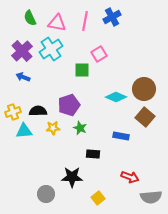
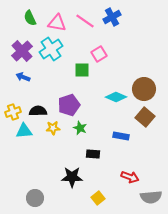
pink line: rotated 66 degrees counterclockwise
gray circle: moved 11 px left, 4 px down
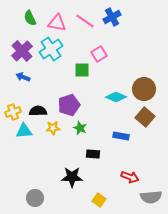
yellow square: moved 1 px right, 2 px down; rotated 16 degrees counterclockwise
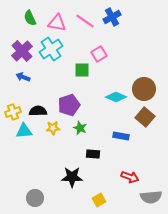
yellow square: rotated 24 degrees clockwise
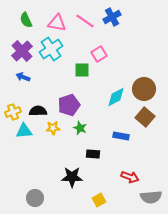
green semicircle: moved 4 px left, 2 px down
cyan diamond: rotated 50 degrees counterclockwise
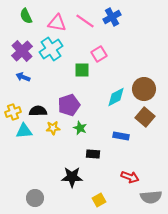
green semicircle: moved 4 px up
